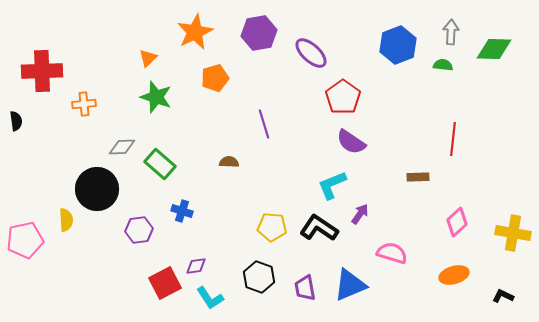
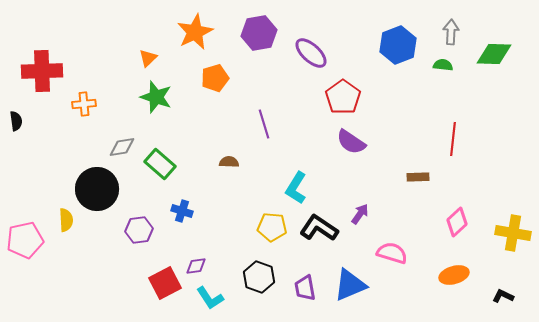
green diamond at (494, 49): moved 5 px down
gray diamond at (122, 147): rotated 8 degrees counterclockwise
cyan L-shape at (332, 185): moved 36 px left, 3 px down; rotated 36 degrees counterclockwise
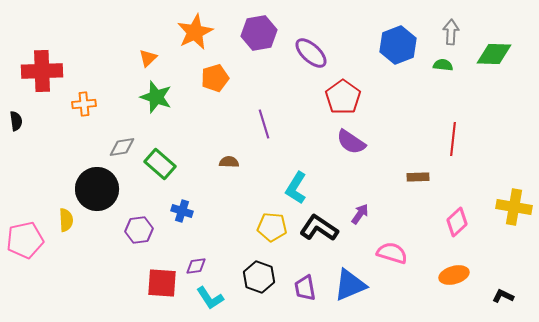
yellow cross at (513, 233): moved 1 px right, 26 px up
red square at (165, 283): moved 3 px left; rotated 32 degrees clockwise
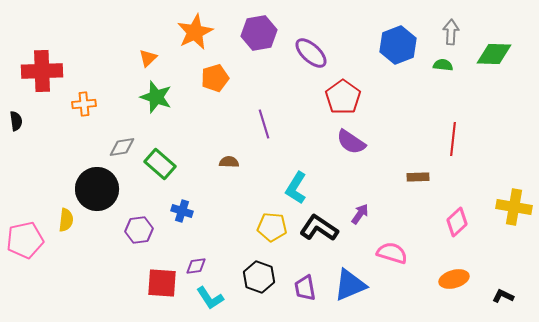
yellow semicircle at (66, 220): rotated 10 degrees clockwise
orange ellipse at (454, 275): moved 4 px down
